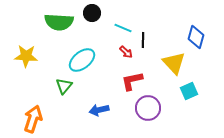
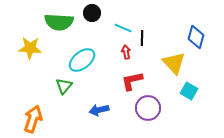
black line: moved 1 px left, 2 px up
red arrow: rotated 144 degrees counterclockwise
yellow star: moved 4 px right, 8 px up
cyan square: rotated 36 degrees counterclockwise
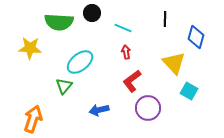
black line: moved 23 px right, 19 px up
cyan ellipse: moved 2 px left, 2 px down
red L-shape: rotated 25 degrees counterclockwise
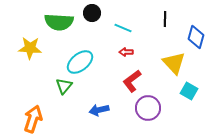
red arrow: rotated 80 degrees counterclockwise
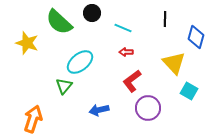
green semicircle: rotated 40 degrees clockwise
yellow star: moved 3 px left, 5 px up; rotated 15 degrees clockwise
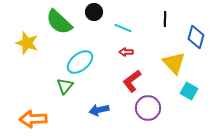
black circle: moved 2 px right, 1 px up
green triangle: moved 1 px right
orange arrow: rotated 112 degrees counterclockwise
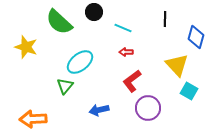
yellow star: moved 1 px left, 4 px down
yellow triangle: moved 3 px right, 2 px down
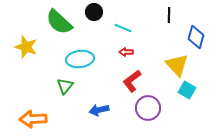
black line: moved 4 px right, 4 px up
cyan ellipse: moved 3 px up; rotated 32 degrees clockwise
cyan square: moved 2 px left, 1 px up
